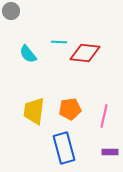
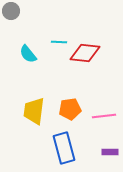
pink line: rotated 70 degrees clockwise
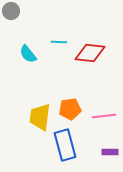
red diamond: moved 5 px right
yellow trapezoid: moved 6 px right, 6 px down
blue rectangle: moved 1 px right, 3 px up
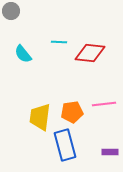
cyan semicircle: moved 5 px left
orange pentagon: moved 2 px right, 3 px down
pink line: moved 12 px up
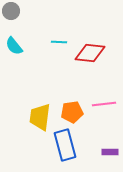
cyan semicircle: moved 9 px left, 8 px up
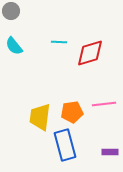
red diamond: rotated 24 degrees counterclockwise
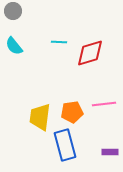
gray circle: moved 2 px right
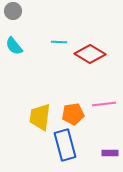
red diamond: moved 1 px down; rotated 48 degrees clockwise
orange pentagon: moved 1 px right, 2 px down
purple rectangle: moved 1 px down
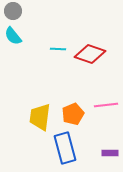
cyan line: moved 1 px left, 7 px down
cyan semicircle: moved 1 px left, 10 px up
red diamond: rotated 12 degrees counterclockwise
pink line: moved 2 px right, 1 px down
orange pentagon: rotated 15 degrees counterclockwise
blue rectangle: moved 3 px down
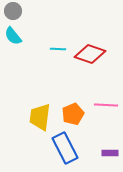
pink line: rotated 10 degrees clockwise
blue rectangle: rotated 12 degrees counterclockwise
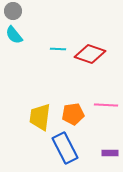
cyan semicircle: moved 1 px right, 1 px up
orange pentagon: rotated 15 degrees clockwise
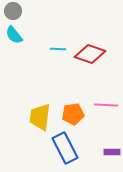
purple rectangle: moved 2 px right, 1 px up
